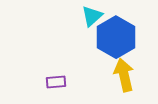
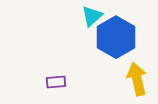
yellow arrow: moved 13 px right, 4 px down
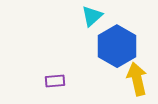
blue hexagon: moved 1 px right, 9 px down
purple rectangle: moved 1 px left, 1 px up
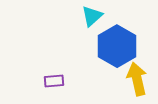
purple rectangle: moved 1 px left
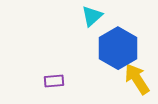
blue hexagon: moved 1 px right, 2 px down
yellow arrow: rotated 20 degrees counterclockwise
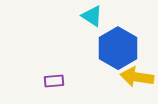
cyan triangle: rotated 45 degrees counterclockwise
yellow arrow: moved 2 px up; rotated 48 degrees counterclockwise
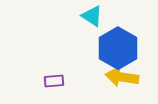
yellow arrow: moved 15 px left
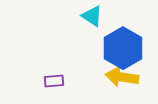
blue hexagon: moved 5 px right
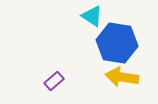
blue hexagon: moved 6 px left, 5 px up; rotated 21 degrees counterclockwise
purple rectangle: rotated 36 degrees counterclockwise
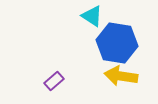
yellow arrow: moved 1 px left, 1 px up
